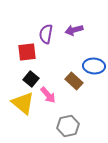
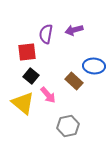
black square: moved 3 px up
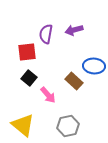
black square: moved 2 px left, 2 px down
yellow triangle: moved 22 px down
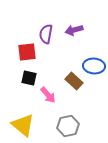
black square: rotated 28 degrees counterclockwise
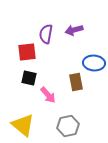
blue ellipse: moved 3 px up
brown rectangle: moved 2 px right, 1 px down; rotated 36 degrees clockwise
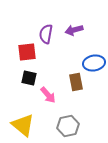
blue ellipse: rotated 15 degrees counterclockwise
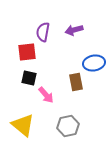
purple semicircle: moved 3 px left, 2 px up
pink arrow: moved 2 px left
